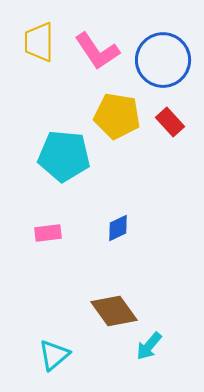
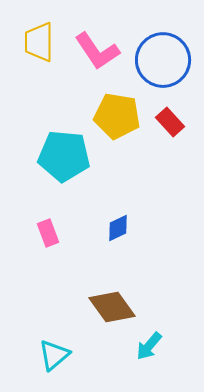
pink rectangle: rotated 76 degrees clockwise
brown diamond: moved 2 px left, 4 px up
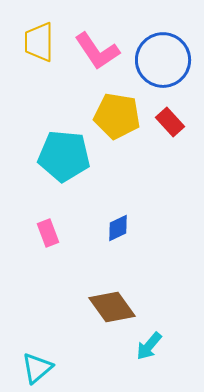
cyan triangle: moved 17 px left, 13 px down
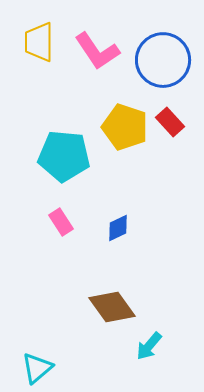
yellow pentagon: moved 8 px right, 11 px down; rotated 9 degrees clockwise
pink rectangle: moved 13 px right, 11 px up; rotated 12 degrees counterclockwise
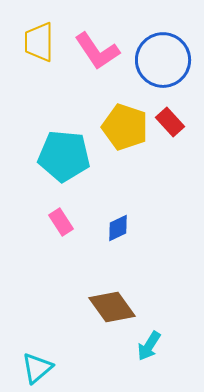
cyan arrow: rotated 8 degrees counterclockwise
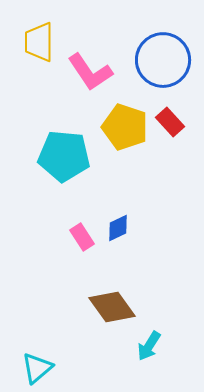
pink L-shape: moved 7 px left, 21 px down
pink rectangle: moved 21 px right, 15 px down
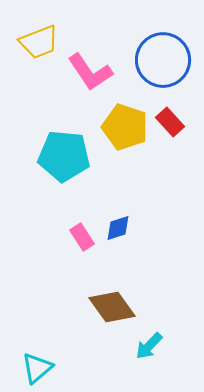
yellow trapezoid: rotated 111 degrees counterclockwise
blue diamond: rotated 8 degrees clockwise
cyan arrow: rotated 12 degrees clockwise
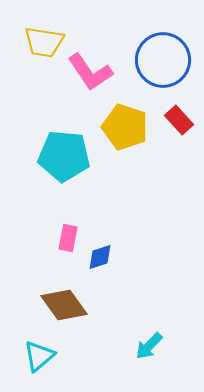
yellow trapezoid: moved 5 px right; rotated 30 degrees clockwise
red rectangle: moved 9 px right, 2 px up
blue diamond: moved 18 px left, 29 px down
pink rectangle: moved 14 px left, 1 px down; rotated 44 degrees clockwise
brown diamond: moved 48 px left, 2 px up
cyan triangle: moved 2 px right, 12 px up
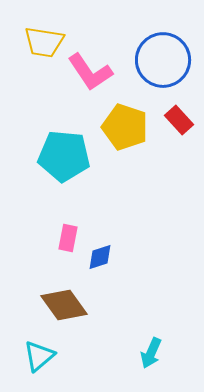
cyan arrow: moved 2 px right, 7 px down; rotated 20 degrees counterclockwise
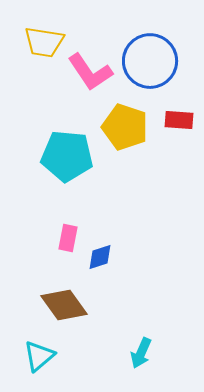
blue circle: moved 13 px left, 1 px down
red rectangle: rotated 44 degrees counterclockwise
cyan pentagon: moved 3 px right
cyan arrow: moved 10 px left
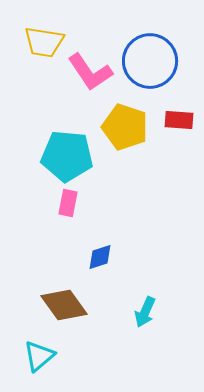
pink rectangle: moved 35 px up
cyan arrow: moved 4 px right, 41 px up
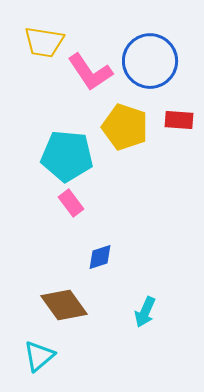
pink rectangle: moved 3 px right; rotated 48 degrees counterclockwise
